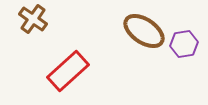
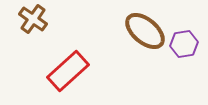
brown ellipse: moved 1 px right; rotated 6 degrees clockwise
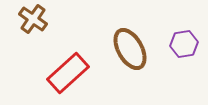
brown ellipse: moved 15 px left, 18 px down; rotated 21 degrees clockwise
red rectangle: moved 2 px down
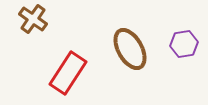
red rectangle: rotated 15 degrees counterclockwise
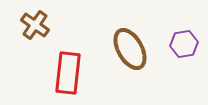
brown cross: moved 2 px right, 6 px down
red rectangle: rotated 27 degrees counterclockwise
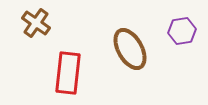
brown cross: moved 1 px right, 2 px up
purple hexagon: moved 2 px left, 13 px up
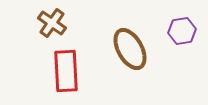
brown cross: moved 16 px right
red rectangle: moved 2 px left, 2 px up; rotated 9 degrees counterclockwise
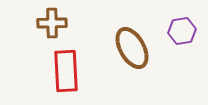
brown cross: rotated 36 degrees counterclockwise
brown ellipse: moved 2 px right, 1 px up
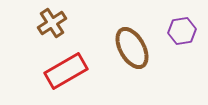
brown cross: rotated 32 degrees counterclockwise
red rectangle: rotated 63 degrees clockwise
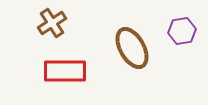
red rectangle: moved 1 px left; rotated 30 degrees clockwise
